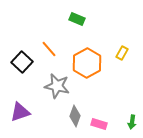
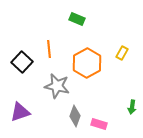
orange line: rotated 36 degrees clockwise
green arrow: moved 15 px up
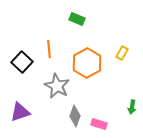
gray star: rotated 15 degrees clockwise
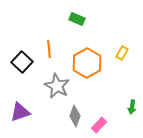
pink rectangle: moved 1 px down; rotated 63 degrees counterclockwise
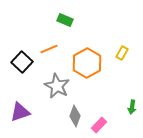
green rectangle: moved 12 px left, 1 px down
orange line: rotated 72 degrees clockwise
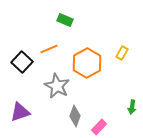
pink rectangle: moved 2 px down
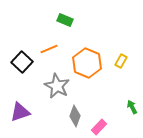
yellow rectangle: moved 1 px left, 8 px down
orange hexagon: rotated 8 degrees counterclockwise
green arrow: rotated 144 degrees clockwise
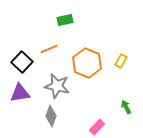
green rectangle: rotated 35 degrees counterclockwise
gray star: rotated 15 degrees counterclockwise
green arrow: moved 6 px left
purple triangle: moved 19 px up; rotated 10 degrees clockwise
gray diamond: moved 24 px left
pink rectangle: moved 2 px left
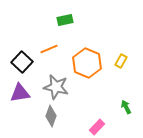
gray star: moved 1 px left, 1 px down
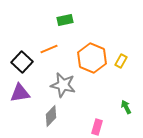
orange hexagon: moved 5 px right, 5 px up
gray star: moved 7 px right, 2 px up
gray diamond: rotated 25 degrees clockwise
pink rectangle: rotated 28 degrees counterclockwise
